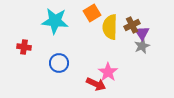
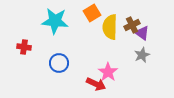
purple triangle: rotated 21 degrees counterclockwise
gray star: moved 9 px down
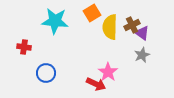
blue circle: moved 13 px left, 10 px down
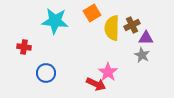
yellow semicircle: moved 2 px right, 1 px down
purple triangle: moved 4 px right, 5 px down; rotated 35 degrees counterclockwise
gray star: rotated 21 degrees counterclockwise
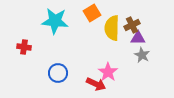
purple triangle: moved 8 px left
blue circle: moved 12 px right
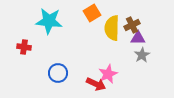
cyan star: moved 6 px left
gray star: rotated 14 degrees clockwise
pink star: moved 2 px down; rotated 12 degrees clockwise
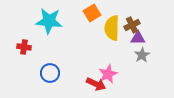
blue circle: moved 8 px left
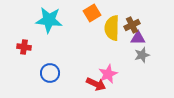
cyan star: moved 1 px up
gray star: rotated 14 degrees clockwise
